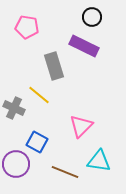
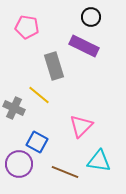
black circle: moved 1 px left
purple circle: moved 3 px right
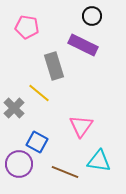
black circle: moved 1 px right, 1 px up
purple rectangle: moved 1 px left, 1 px up
yellow line: moved 2 px up
gray cross: rotated 20 degrees clockwise
pink triangle: rotated 10 degrees counterclockwise
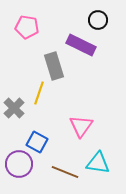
black circle: moved 6 px right, 4 px down
purple rectangle: moved 2 px left
yellow line: rotated 70 degrees clockwise
cyan triangle: moved 1 px left, 2 px down
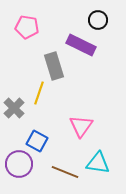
blue square: moved 1 px up
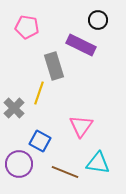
blue square: moved 3 px right
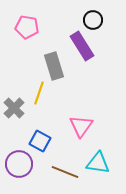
black circle: moved 5 px left
purple rectangle: moved 1 px right, 1 px down; rotated 32 degrees clockwise
